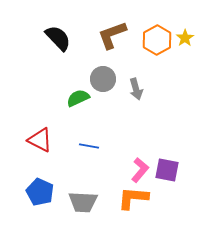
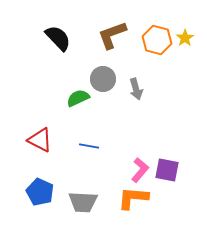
orange hexagon: rotated 16 degrees counterclockwise
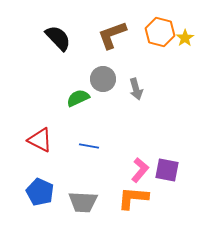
orange hexagon: moved 3 px right, 8 px up
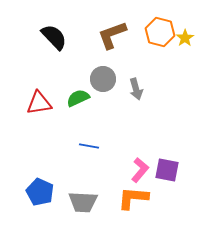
black semicircle: moved 4 px left, 1 px up
red triangle: moved 1 px left, 37 px up; rotated 36 degrees counterclockwise
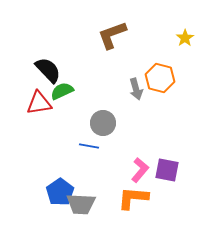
orange hexagon: moved 46 px down
black semicircle: moved 6 px left, 33 px down
gray circle: moved 44 px down
green semicircle: moved 16 px left, 7 px up
blue pentagon: moved 20 px right; rotated 12 degrees clockwise
gray trapezoid: moved 2 px left, 2 px down
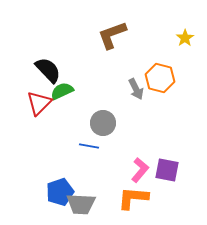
gray arrow: rotated 10 degrees counterclockwise
red triangle: rotated 36 degrees counterclockwise
blue pentagon: rotated 16 degrees clockwise
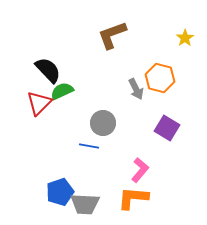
purple square: moved 42 px up; rotated 20 degrees clockwise
gray trapezoid: moved 4 px right
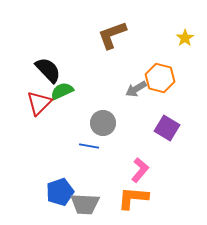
gray arrow: rotated 85 degrees clockwise
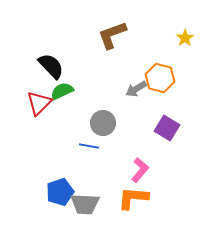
black semicircle: moved 3 px right, 4 px up
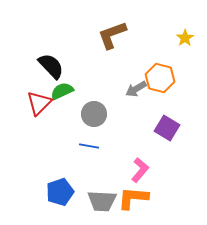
gray circle: moved 9 px left, 9 px up
gray trapezoid: moved 17 px right, 3 px up
